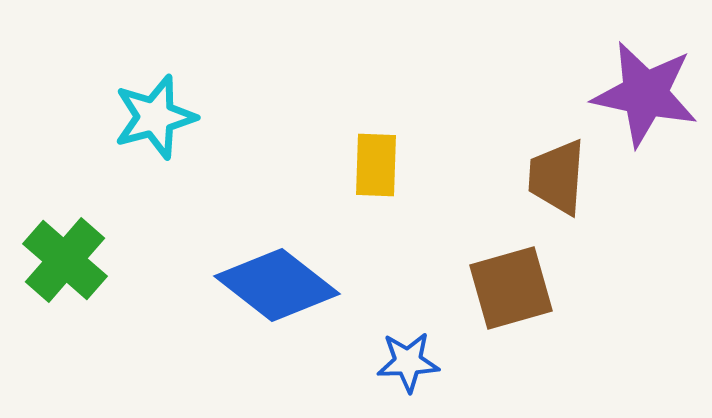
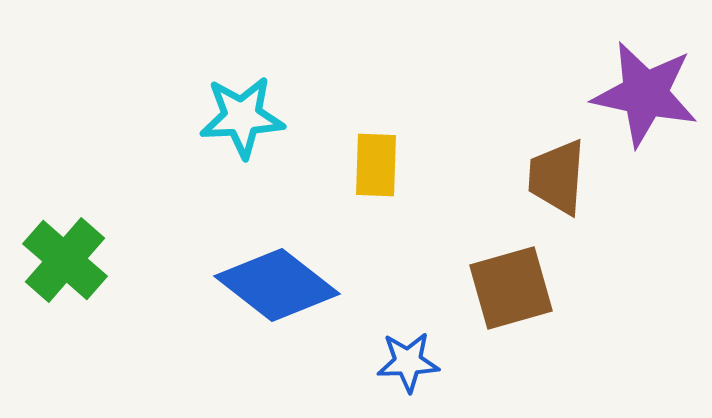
cyan star: moved 87 px right; rotated 12 degrees clockwise
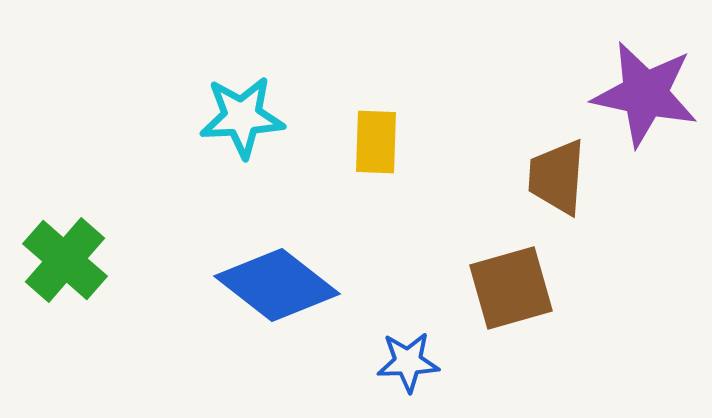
yellow rectangle: moved 23 px up
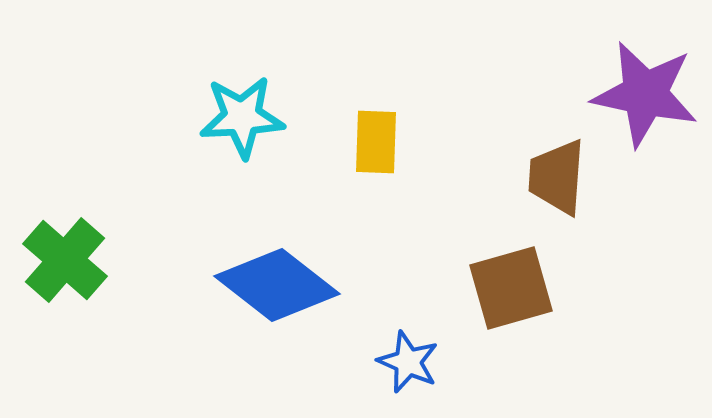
blue star: rotated 26 degrees clockwise
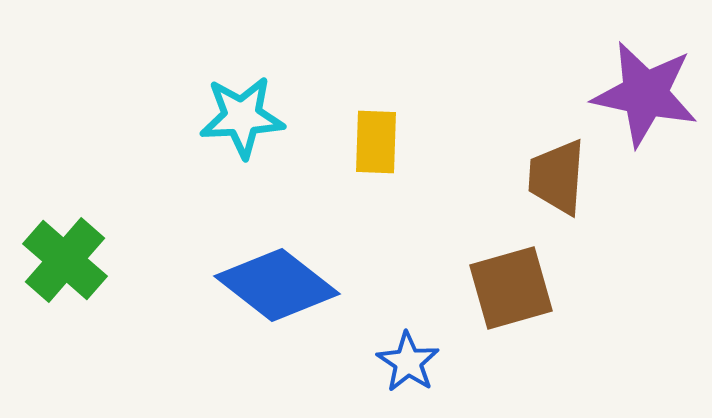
blue star: rotated 10 degrees clockwise
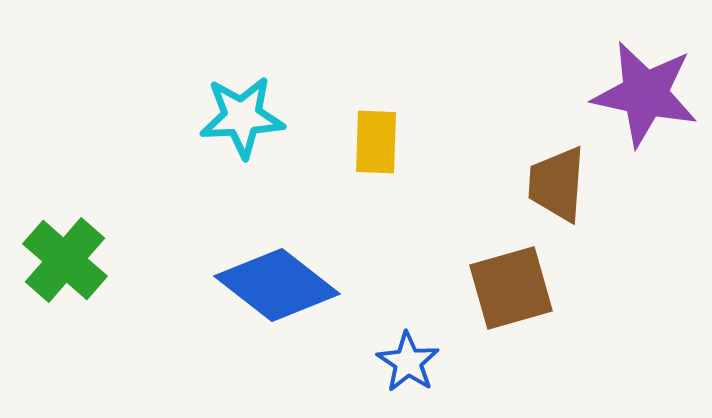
brown trapezoid: moved 7 px down
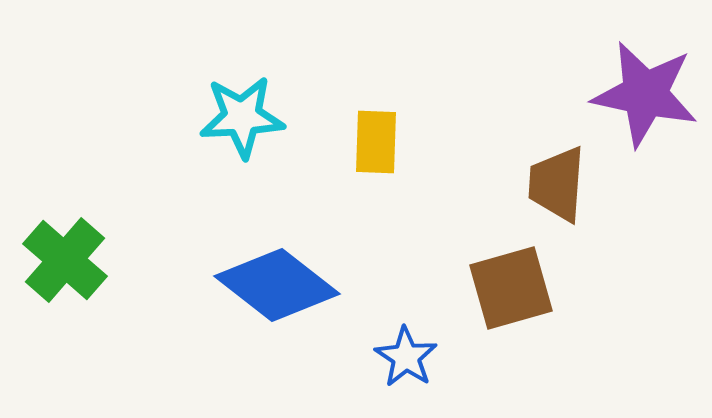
blue star: moved 2 px left, 5 px up
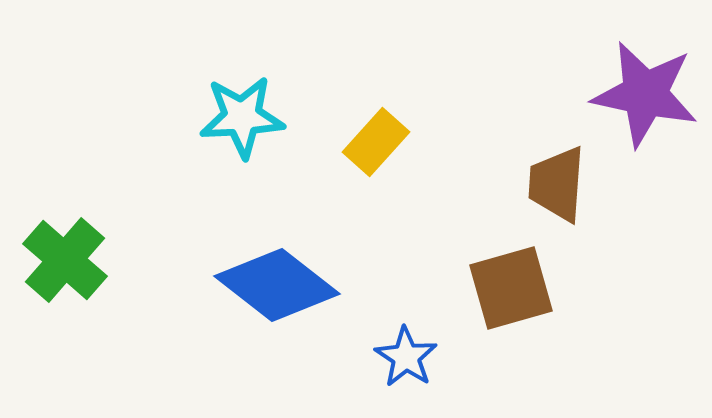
yellow rectangle: rotated 40 degrees clockwise
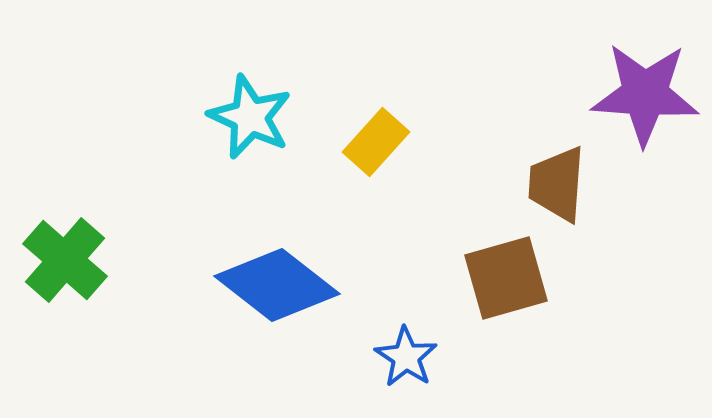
purple star: rotated 8 degrees counterclockwise
cyan star: moved 8 px right; rotated 28 degrees clockwise
brown square: moved 5 px left, 10 px up
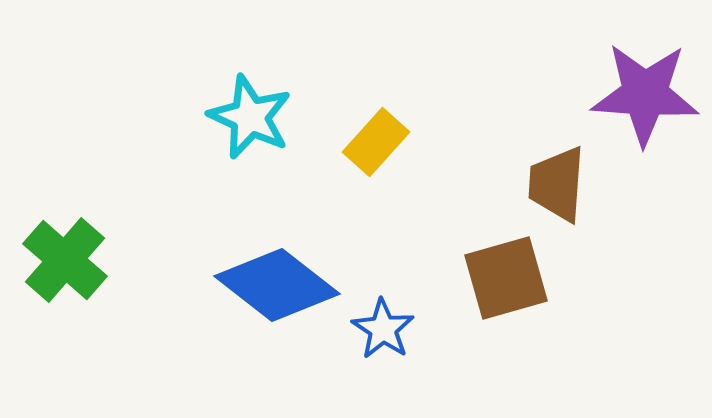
blue star: moved 23 px left, 28 px up
